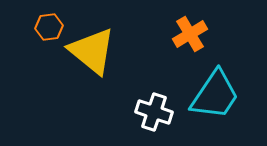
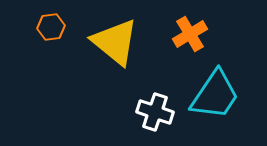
orange hexagon: moved 2 px right
yellow triangle: moved 23 px right, 9 px up
white cross: moved 1 px right
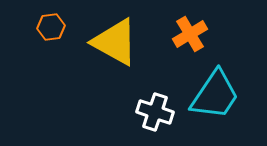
yellow triangle: rotated 10 degrees counterclockwise
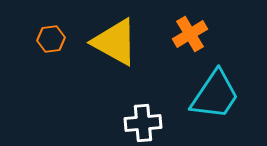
orange hexagon: moved 12 px down
white cross: moved 12 px left, 11 px down; rotated 24 degrees counterclockwise
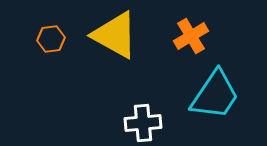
orange cross: moved 1 px right, 2 px down
yellow triangle: moved 7 px up
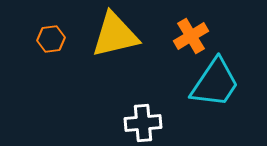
yellow triangle: rotated 42 degrees counterclockwise
cyan trapezoid: moved 12 px up
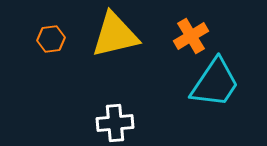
white cross: moved 28 px left
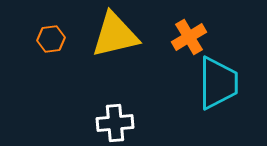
orange cross: moved 2 px left, 1 px down
cyan trapezoid: moved 3 px right; rotated 34 degrees counterclockwise
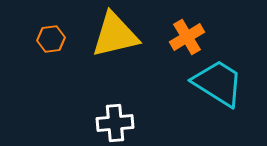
orange cross: moved 2 px left
cyan trapezoid: rotated 58 degrees counterclockwise
